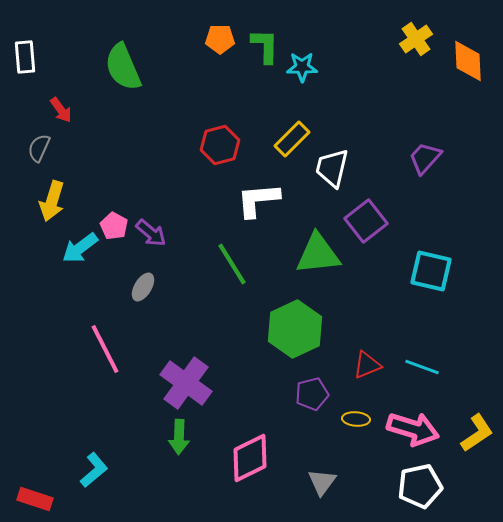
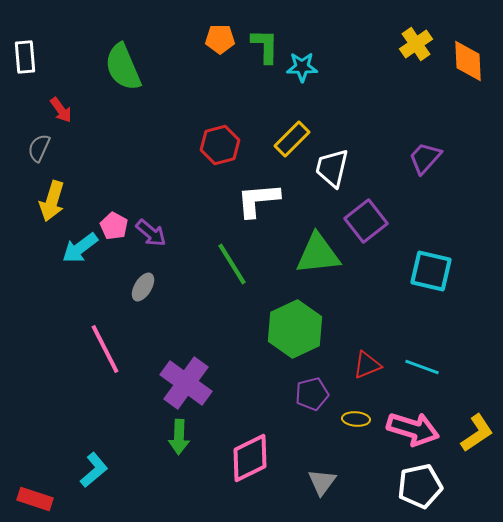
yellow cross: moved 5 px down
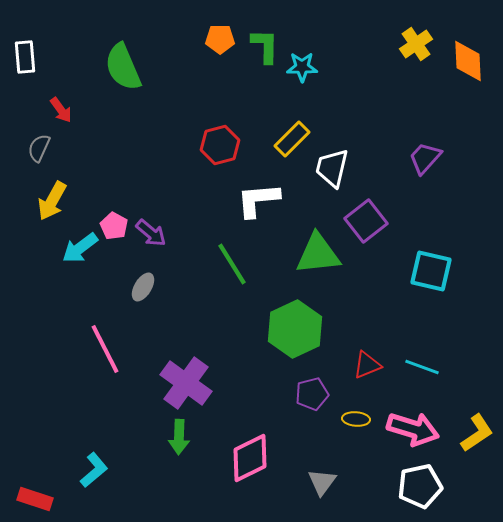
yellow arrow: rotated 12 degrees clockwise
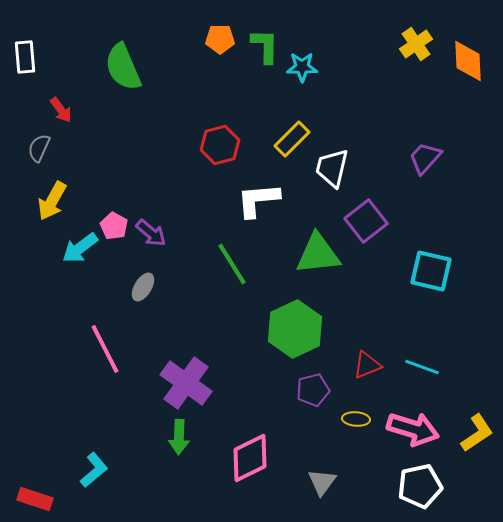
purple pentagon: moved 1 px right, 4 px up
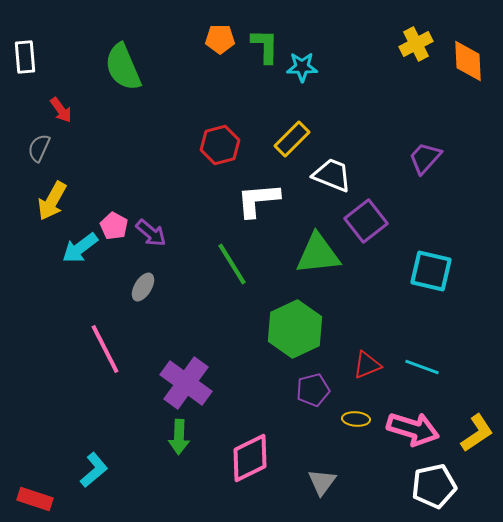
yellow cross: rotated 8 degrees clockwise
white trapezoid: moved 7 px down; rotated 99 degrees clockwise
white pentagon: moved 14 px right
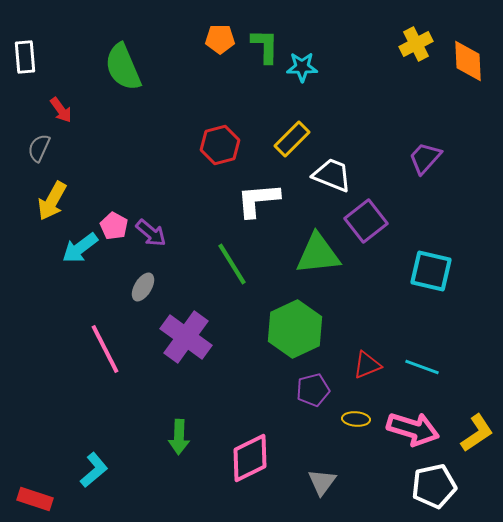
purple cross: moved 46 px up
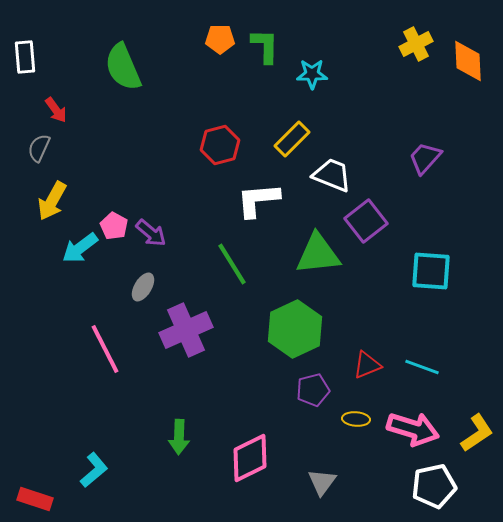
cyan star: moved 10 px right, 7 px down
red arrow: moved 5 px left
cyan square: rotated 9 degrees counterclockwise
purple cross: moved 7 px up; rotated 30 degrees clockwise
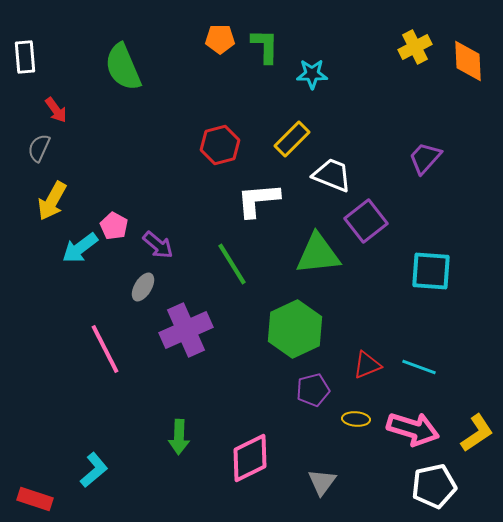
yellow cross: moved 1 px left, 3 px down
purple arrow: moved 7 px right, 12 px down
cyan line: moved 3 px left
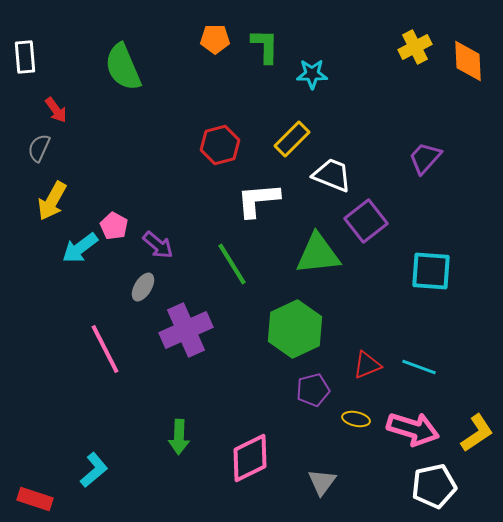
orange pentagon: moved 5 px left
yellow ellipse: rotated 8 degrees clockwise
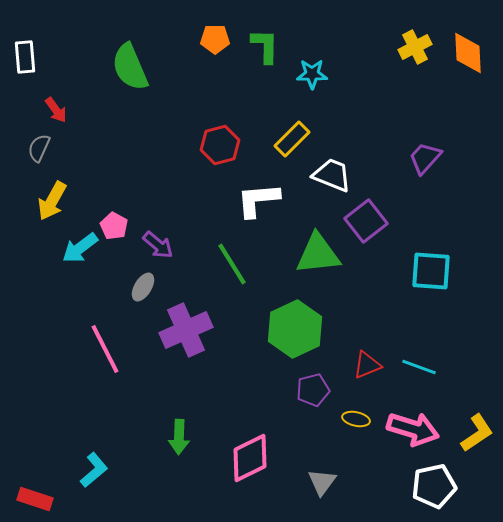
orange diamond: moved 8 px up
green semicircle: moved 7 px right
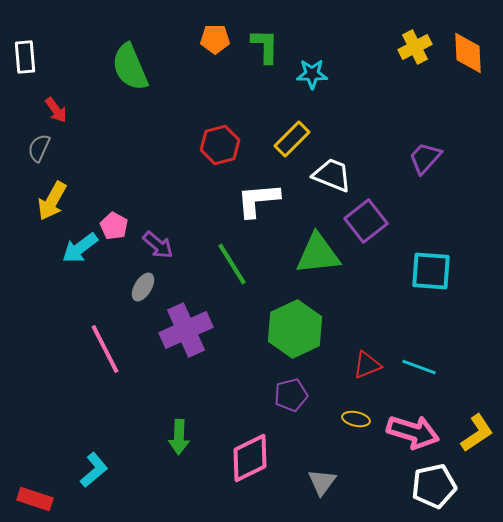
purple pentagon: moved 22 px left, 5 px down
pink arrow: moved 3 px down
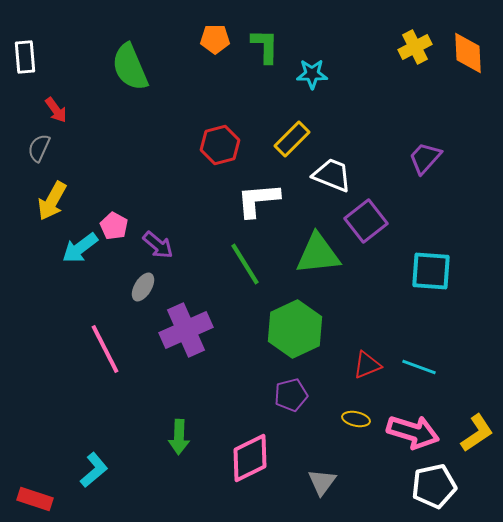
green line: moved 13 px right
